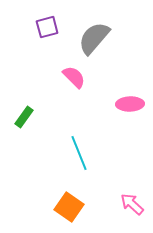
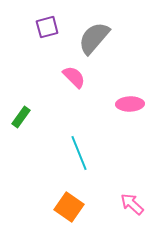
green rectangle: moved 3 px left
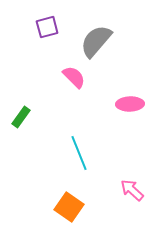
gray semicircle: moved 2 px right, 3 px down
pink arrow: moved 14 px up
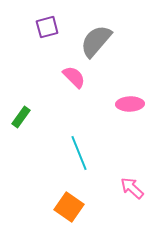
pink arrow: moved 2 px up
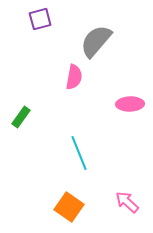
purple square: moved 7 px left, 8 px up
pink semicircle: rotated 55 degrees clockwise
pink arrow: moved 5 px left, 14 px down
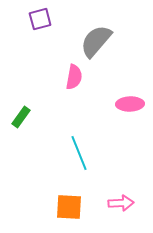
pink arrow: moved 6 px left, 1 px down; rotated 135 degrees clockwise
orange square: rotated 32 degrees counterclockwise
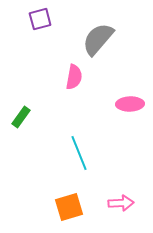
gray semicircle: moved 2 px right, 2 px up
orange square: rotated 20 degrees counterclockwise
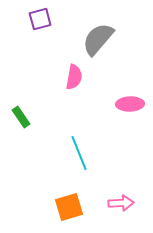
green rectangle: rotated 70 degrees counterclockwise
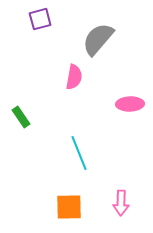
pink arrow: rotated 95 degrees clockwise
orange square: rotated 16 degrees clockwise
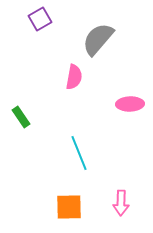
purple square: rotated 15 degrees counterclockwise
